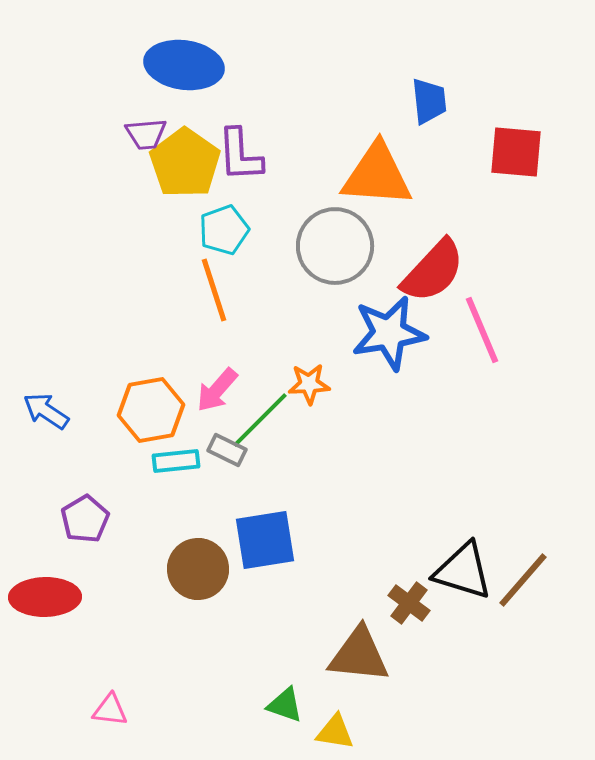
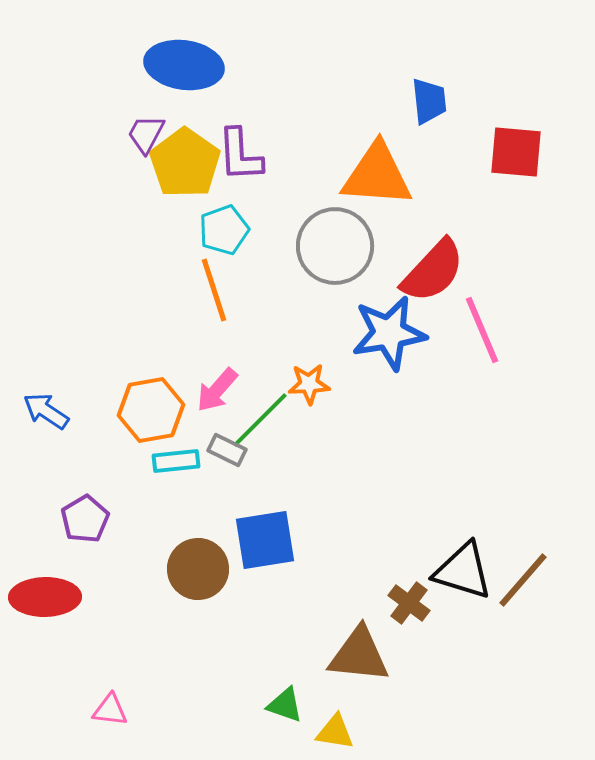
purple trapezoid: rotated 123 degrees clockwise
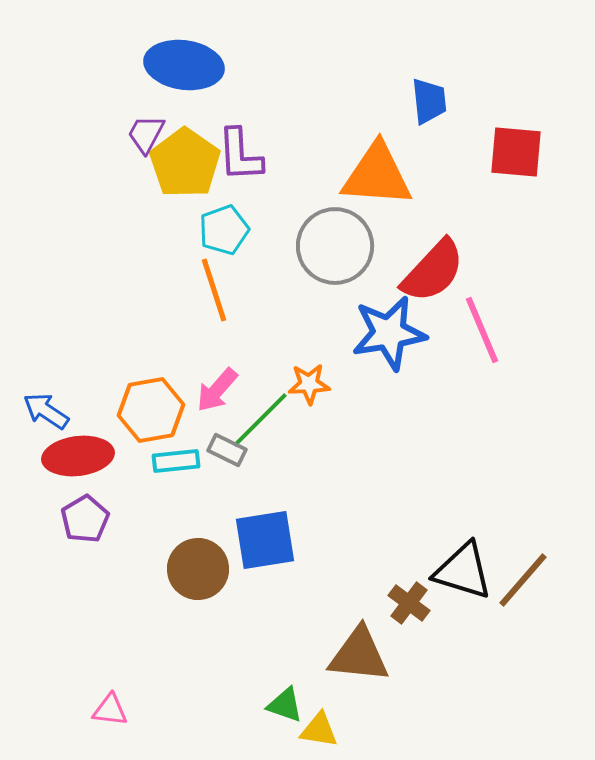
red ellipse: moved 33 px right, 141 px up; rotated 6 degrees counterclockwise
yellow triangle: moved 16 px left, 2 px up
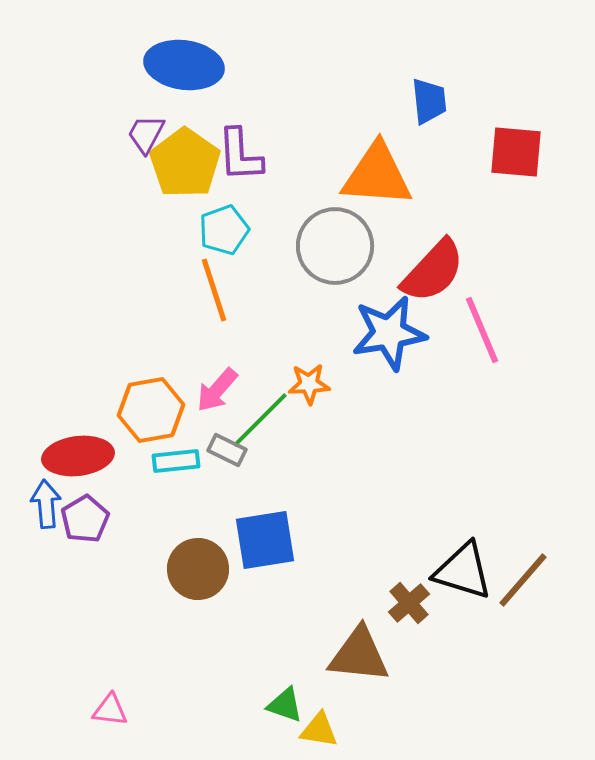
blue arrow: moved 93 px down; rotated 51 degrees clockwise
brown cross: rotated 12 degrees clockwise
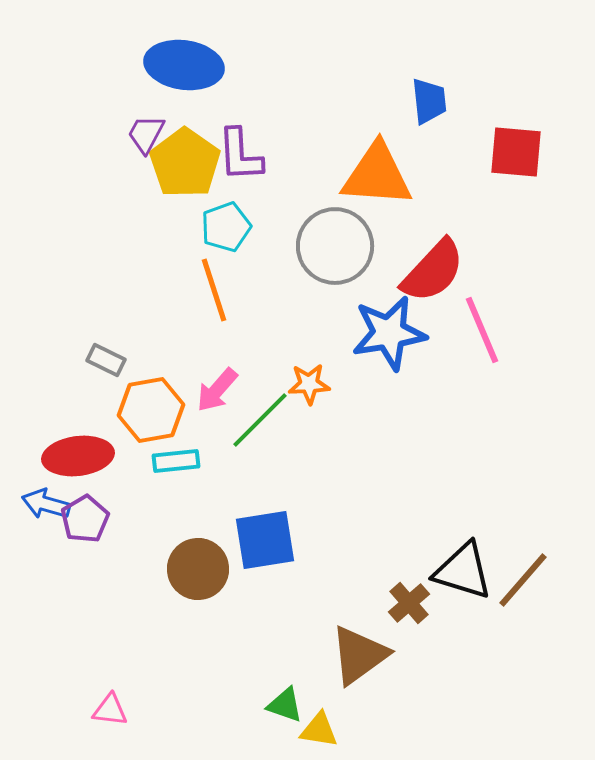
cyan pentagon: moved 2 px right, 3 px up
gray rectangle: moved 121 px left, 90 px up
blue arrow: rotated 69 degrees counterclockwise
brown triangle: rotated 42 degrees counterclockwise
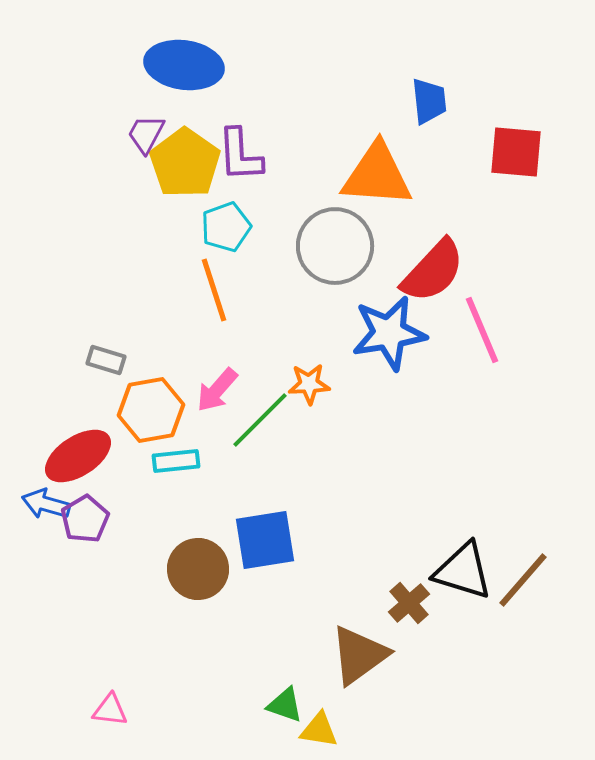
gray rectangle: rotated 9 degrees counterclockwise
red ellipse: rotated 26 degrees counterclockwise
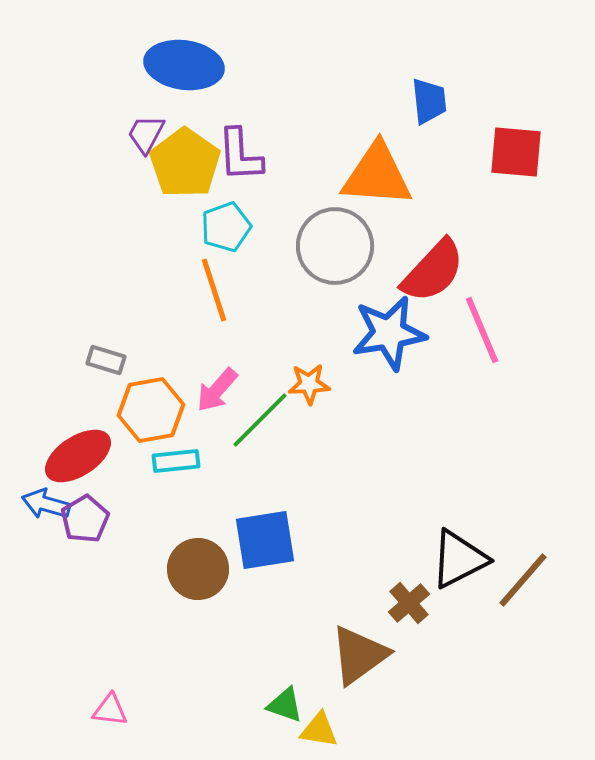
black triangle: moved 4 px left, 12 px up; rotated 44 degrees counterclockwise
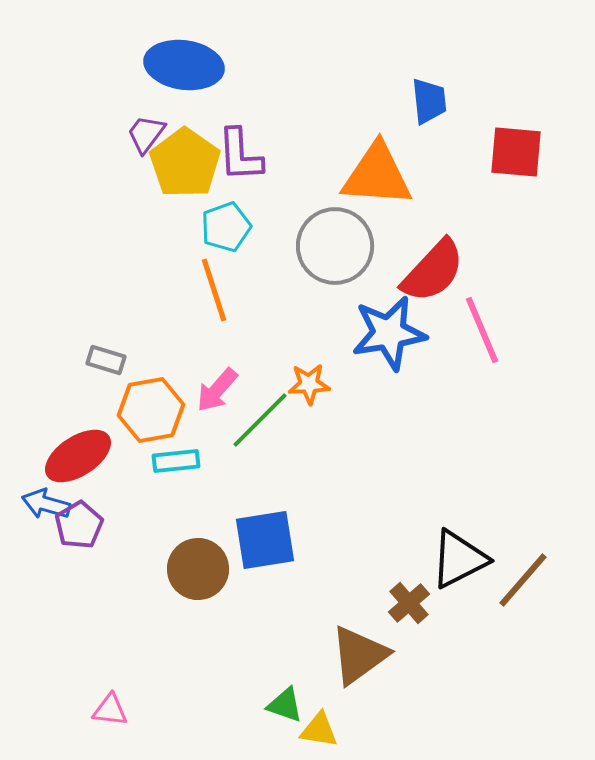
purple trapezoid: rotated 9 degrees clockwise
purple pentagon: moved 6 px left, 6 px down
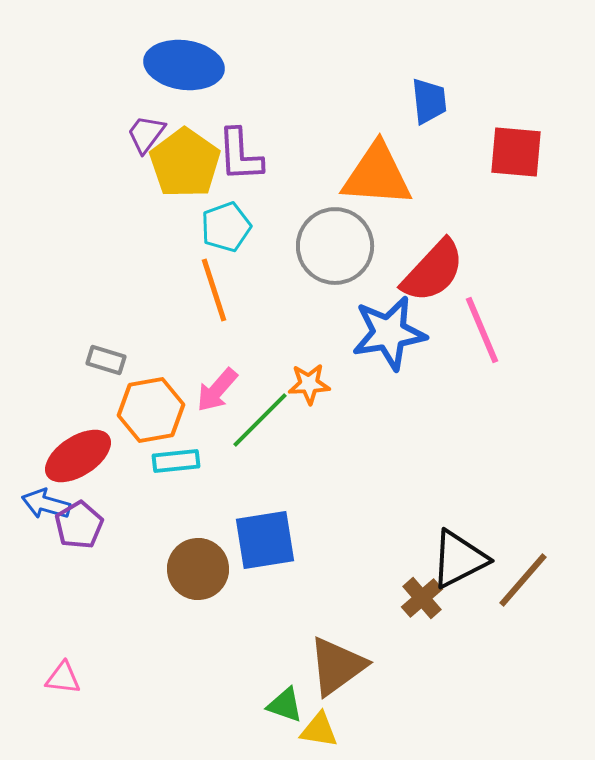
brown cross: moved 13 px right, 5 px up
brown triangle: moved 22 px left, 11 px down
pink triangle: moved 47 px left, 32 px up
